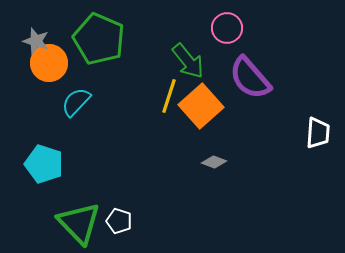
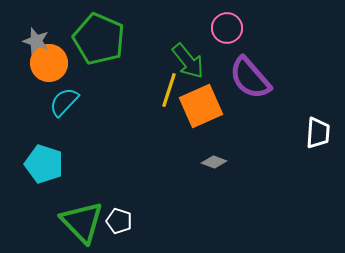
yellow line: moved 6 px up
cyan semicircle: moved 12 px left
orange square: rotated 18 degrees clockwise
green triangle: moved 3 px right, 1 px up
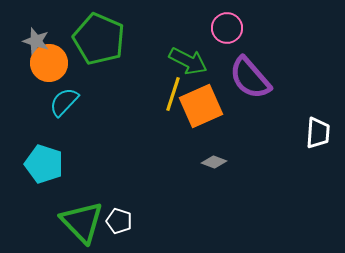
green arrow: rotated 24 degrees counterclockwise
yellow line: moved 4 px right, 4 px down
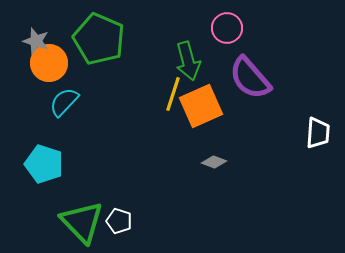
green arrow: rotated 48 degrees clockwise
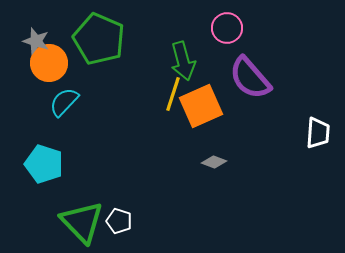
green arrow: moved 5 px left
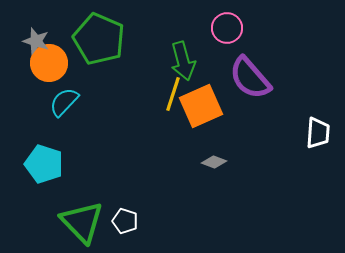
white pentagon: moved 6 px right
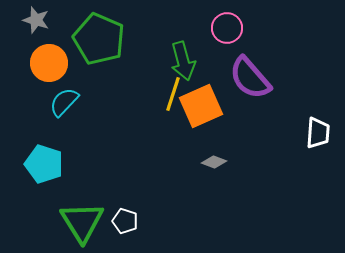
gray star: moved 21 px up
green triangle: rotated 12 degrees clockwise
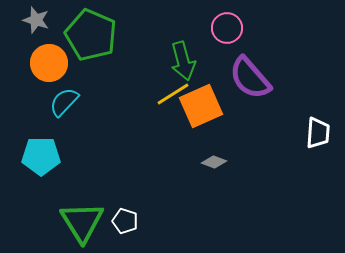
green pentagon: moved 8 px left, 4 px up
yellow line: rotated 40 degrees clockwise
cyan pentagon: moved 3 px left, 8 px up; rotated 18 degrees counterclockwise
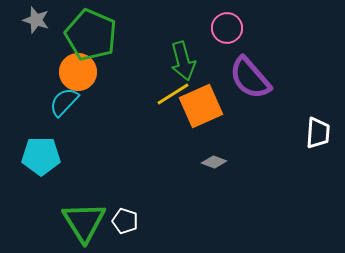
orange circle: moved 29 px right, 9 px down
green triangle: moved 2 px right
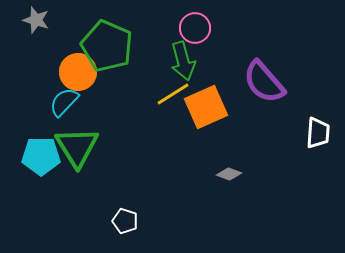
pink circle: moved 32 px left
green pentagon: moved 16 px right, 11 px down
purple semicircle: moved 14 px right, 4 px down
orange square: moved 5 px right, 1 px down
gray diamond: moved 15 px right, 12 px down
green triangle: moved 7 px left, 75 px up
